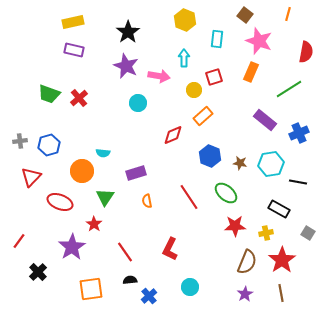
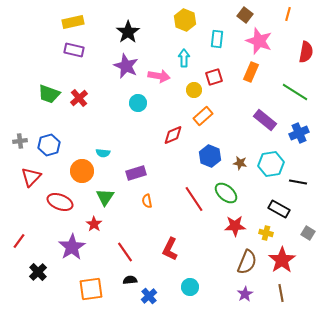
green line at (289, 89): moved 6 px right, 3 px down; rotated 64 degrees clockwise
red line at (189, 197): moved 5 px right, 2 px down
yellow cross at (266, 233): rotated 24 degrees clockwise
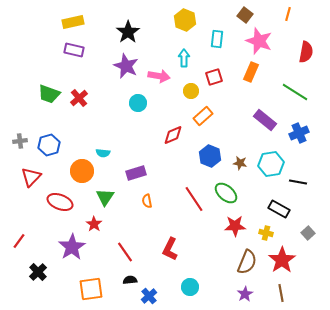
yellow circle at (194, 90): moved 3 px left, 1 px down
gray square at (308, 233): rotated 16 degrees clockwise
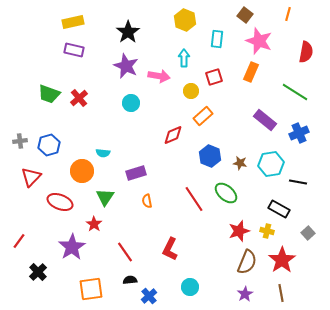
cyan circle at (138, 103): moved 7 px left
red star at (235, 226): moved 4 px right, 5 px down; rotated 15 degrees counterclockwise
yellow cross at (266, 233): moved 1 px right, 2 px up
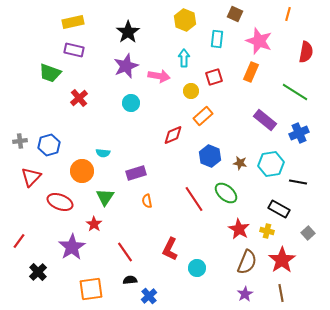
brown square at (245, 15): moved 10 px left, 1 px up; rotated 14 degrees counterclockwise
purple star at (126, 66): rotated 25 degrees clockwise
green trapezoid at (49, 94): moved 1 px right, 21 px up
red star at (239, 231): moved 2 px up; rotated 25 degrees counterclockwise
cyan circle at (190, 287): moved 7 px right, 19 px up
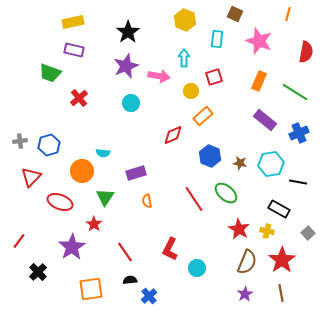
orange rectangle at (251, 72): moved 8 px right, 9 px down
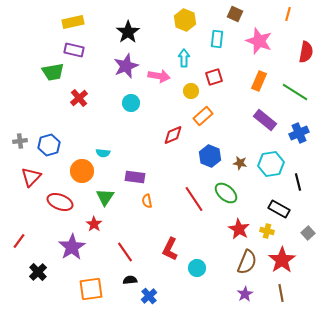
green trapezoid at (50, 73): moved 3 px right, 1 px up; rotated 30 degrees counterclockwise
purple rectangle at (136, 173): moved 1 px left, 4 px down; rotated 24 degrees clockwise
black line at (298, 182): rotated 66 degrees clockwise
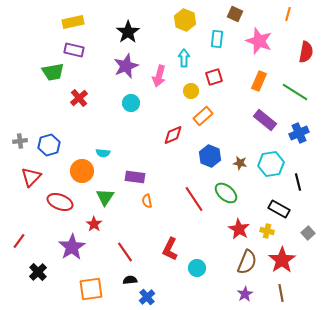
pink arrow at (159, 76): rotated 95 degrees clockwise
blue cross at (149, 296): moved 2 px left, 1 px down
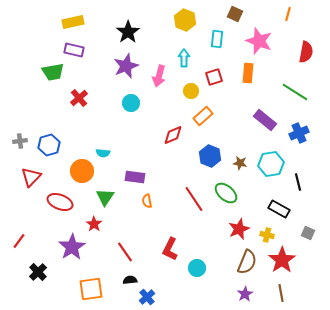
orange rectangle at (259, 81): moved 11 px left, 8 px up; rotated 18 degrees counterclockwise
red star at (239, 229): rotated 20 degrees clockwise
yellow cross at (267, 231): moved 4 px down
gray square at (308, 233): rotated 24 degrees counterclockwise
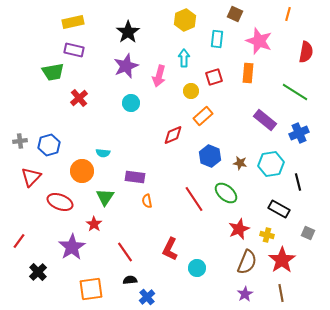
yellow hexagon at (185, 20): rotated 15 degrees clockwise
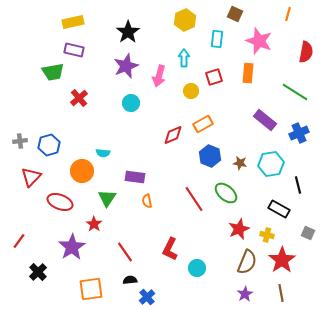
orange rectangle at (203, 116): moved 8 px down; rotated 12 degrees clockwise
black line at (298, 182): moved 3 px down
green triangle at (105, 197): moved 2 px right, 1 px down
